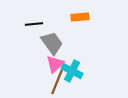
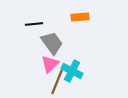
pink triangle: moved 5 px left
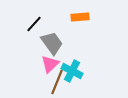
black line: rotated 42 degrees counterclockwise
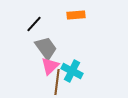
orange rectangle: moved 4 px left, 2 px up
gray trapezoid: moved 6 px left, 5 px down
pink triangle: moved 2 px down
brown line: rotated 15 degrees counterclockwise
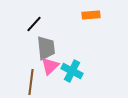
orange rectangle: moved 15 px right
gray trapezoid: rotated 30 degrees clockwise
brown line: moved 26 px left
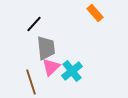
orange rectangle: moved 4 px right, 2 px up; rotated 54 degrees clockwise
pink triangle: moved 1 px right, 1 px down
cyan cross: rotated 25 degrees clockwise
brown line: rotated 25 degrees counterclockwise
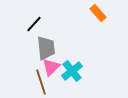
orange rectangle: moved 3 px right
brown line: moved 10 px right
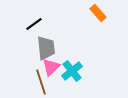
black line: rotated 12 degrees clockwise
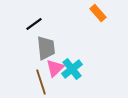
pink triangle: moved 4 px right, 1 px down
cyan cross: moved 2 px up
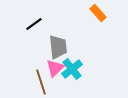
gray trapezoid: moved 12 px right, 1 px up
